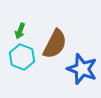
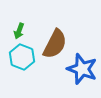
green arrow: moved 1 px left
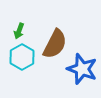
cyan hexagon: rotated 10 degrees clockwise
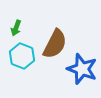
green arrow: moved 3 px left, 3 px up
cyan hexagon: moved 1 px up; rotated 10 degrees counterclockwise
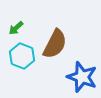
green arrow: rotated 28 degrees clockwise
blue star: moved 8 px down
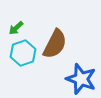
cyan hexagon: moved 1 px right, 3 px up; rotated 20 degrees clockwise
blue star: moved 1 px left, 2 px down
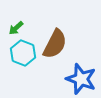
cyan hexagon: rotated 20 degrees counterclockwise
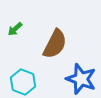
green arrow: moved 1 px left, 1 px down
cyan hexagon: moved 29 px down
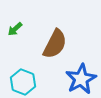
blue star: rotated 24 degrees clockwise
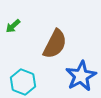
green arrow: moved 2 px left, 3 px up
blue star: moved 3 px up
